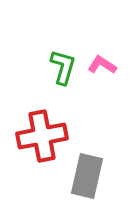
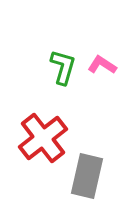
red cross: moved 1 px right, 2 px down; rotated 27 degrees counterclockwise
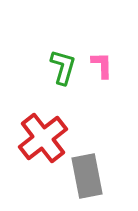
pink L-shape: rotated 56 degrees clockwise
gray rectangle: rotated 24 degrees counterclockwise
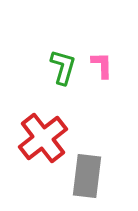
gray rectangle: rotated 18 degrees clockwise
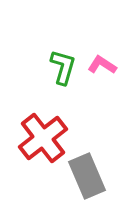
pink L-shape: rotated 56 degrees counterclockwise
gray rectangle: rotated 30 degrees counterclockwise
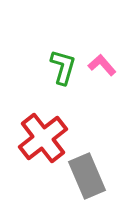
pink L-shape: rotated 16 degrees clockwise
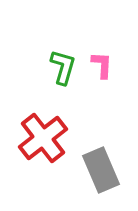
pink L-shape: rotated 44 degrees clockwise
gray rectangle: moved 14 px right, 6 px up
